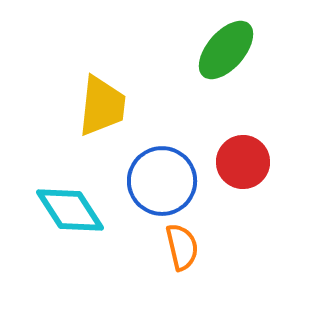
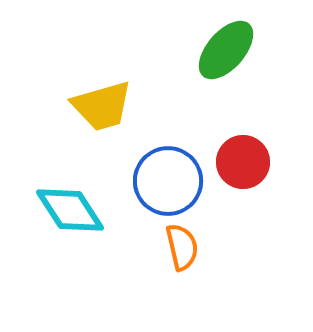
yellow trapezoid: rotated 68 degrees clockwise
blue circle: moved 6 px right
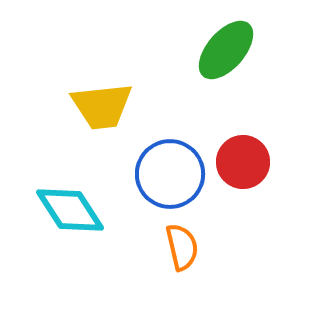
yellow trapezoid: rotated 10 degrees clockwise
blue circle: moved 2 px right, 7 px up
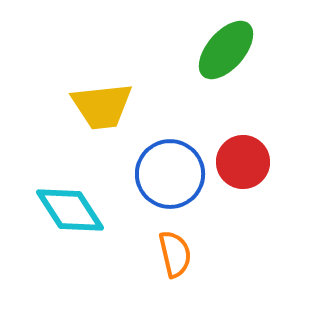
orange semicircle: moved 7 px left, 7 px down
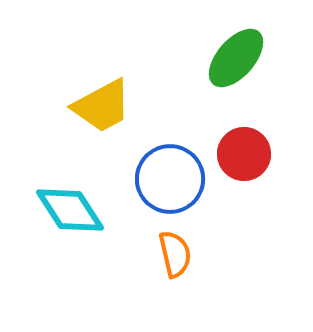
green ellipse: moved 10 px right, 8 px down
yellow trapezoid: rotated 22 degrees counterclockwise
red circle: moved 1 px right, 8 px up
blue circle: moved 5 px down
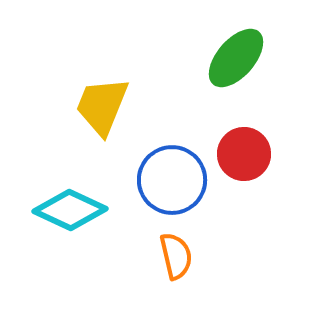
yellow trapezoid: rotated 140 degrees clockwise
blue circle: moved 2 px right, 1 px down
cyan diamond: rotated 32 degrees counterclockwise
orange semicircle: moved 1 px right, 2 px down
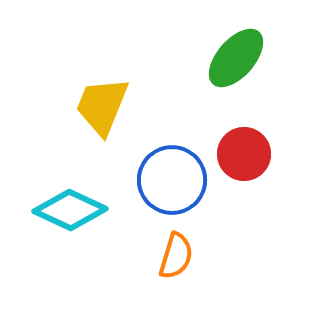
orange semicircle: rotated 30 degrees clockwise
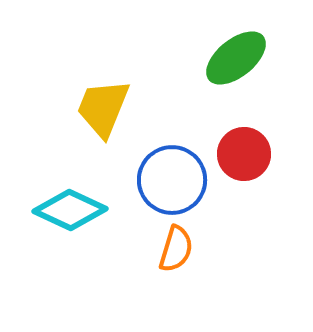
green ellipse: rotated 10 degrees clockwise
yellow trapezoid: moved 1 px right, 2 px down
orange semicircle: moved 7 px up
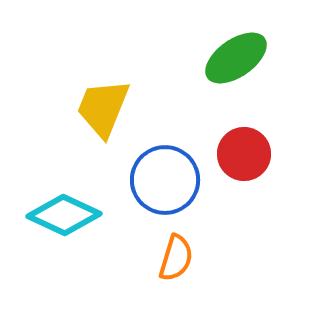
green ellipse: rotated 4 degrees clockwise
blue circle: moved 7 px left
cyan diamond: moved 6 px left, 5 px down
orange semicircle: moved 9 px down
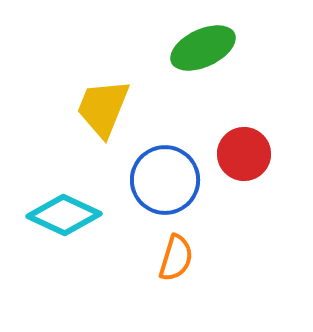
green ellipse: moved 33 px left, 10 px up; rotated 10 degrees clockwise
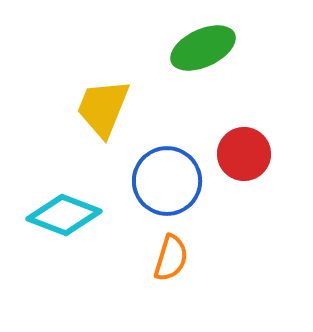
blue circle: moved 2 px right, 1 px down
cyan diamond: rotated 4 degrees counterclockwise
orange semicircle: moved 5 px left
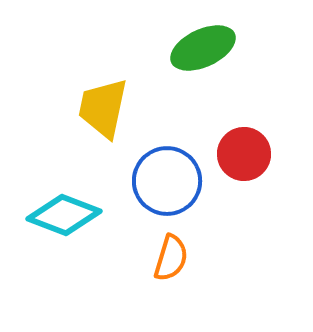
yellow trapezoid: rotated 10 degrees counterclockwise
